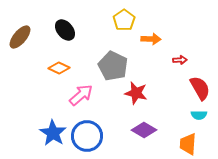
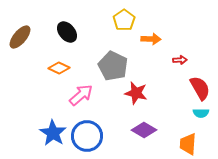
black ellipse: moved 2 px right, 2 px down
cyan semicircle: moved 2 px right, 2 px up
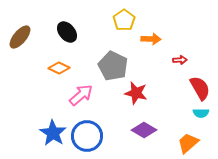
orange trapezoid: moved 1 px up; rotated 45 degrees clockwise
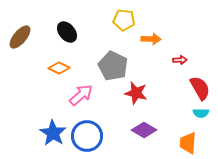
yellow pentagon: rotated 30 degrees counterclockwise
orange trapezoid: rotated 45 degrees counterclockwise
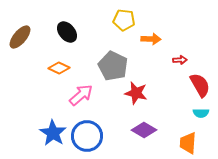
red semicircle: moved 3 px up
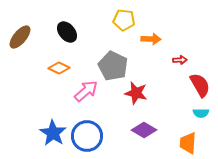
pink arrow: moved 5 px right, 4 px up
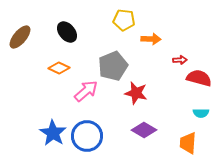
gray pentagon: rotated 24 degrees clockwise
red semicircle: moved 1 px left, 7 px up; rotated 45 degrees counterclockwise
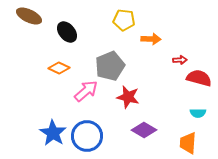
brown ellipse: moved 9 px right, 21 px up; rotated 75 degrees clockwise
gray pentagon: moved 3 px left
red star: moved 8 px left, 4 px down
cyan semicircle: moved 3 px left
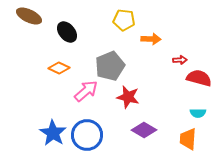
blue circle: moved 1 px up
orange trapezoid: moved 4 px up
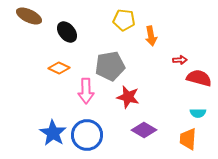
orange arrow: moved 3 px up; rotated 78 degrees clockwise
gray pentagon: rotated 12 degrees clockwise
pink arrow: rotated 130 degrees clockwise
